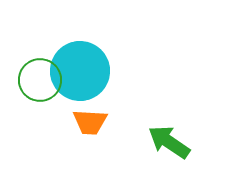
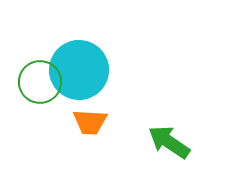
cyan circle: moved 1 px left, 1 px up
green circle: moved 2 px down
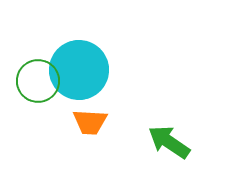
green circle: moved 2 px left, 1 px up
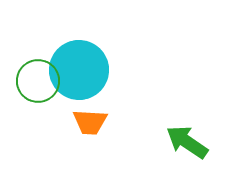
green arrow: moved 18 px right
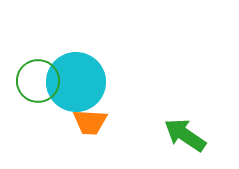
cyan circle: moved 3 px left, 12 px down
green arrow: moved 2 px left, 7 px up
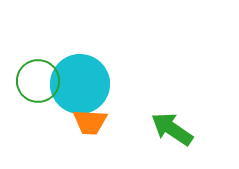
cyan circle: moved 4 px right, 2 px down
green arrow: moved 13 px left, 6 px up
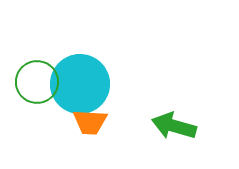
green circle: moved 1 px left, 1 px down
green arrow: moved 2 px right, 3 px up; rotated 18 degrees counterclockwise
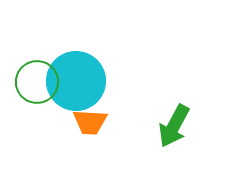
cyan circle: moved 4 px left, 3 px up
green arrow: rotated 78 degrees counterclockwise
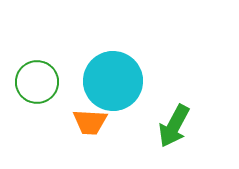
cyan circle: moved 37 px right
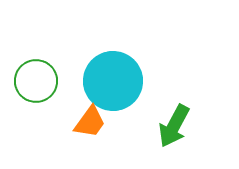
green circle: moved 1 px left, 1 px up
orange trapezoid: rotated 57 degrees counterclockwise
